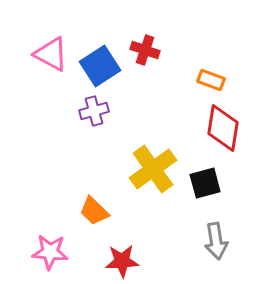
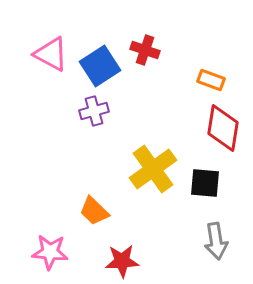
black square: rotated 20 degrees clockwise
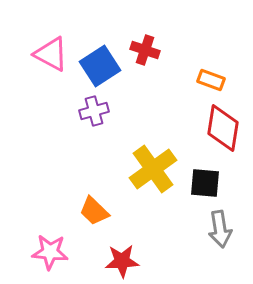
gray arrow: moved 4 px right, 12 px up
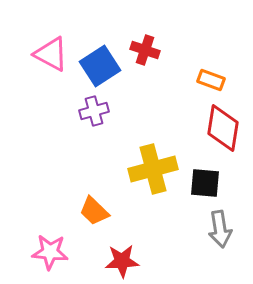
yellow cross: rotated 21 degrees clockwise
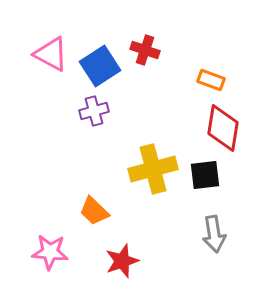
black square: moved 8 px up; rotated 12 degrees counterclockwise
gray arrow: moved 6 px left, 5 px down
red star: rotated 16 degrees counterclockwise
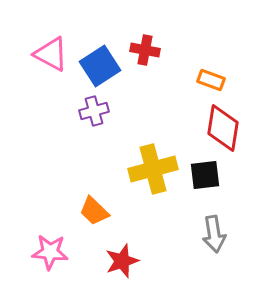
red cross: rotated 8 degrees counterclockwise
